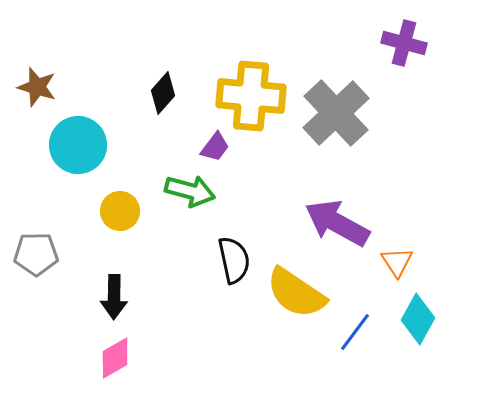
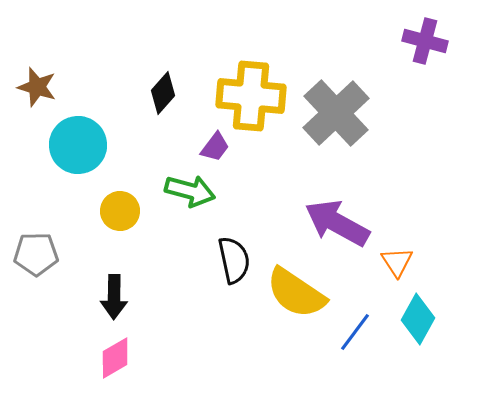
purple cross: moved 21 px right, 2 px up
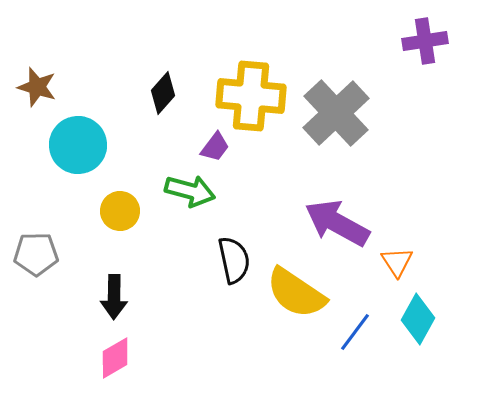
purple cross: rotated 24 degrees counterclockwise
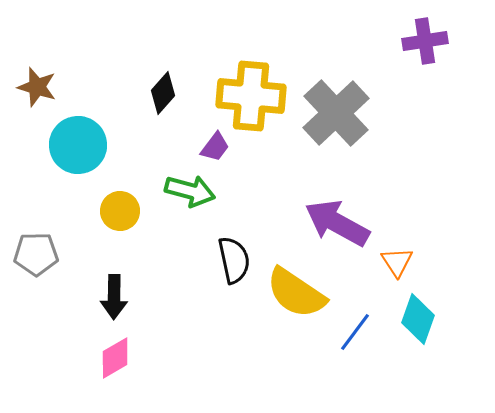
cyan diamond: rotated 9 degrees counterclockwise
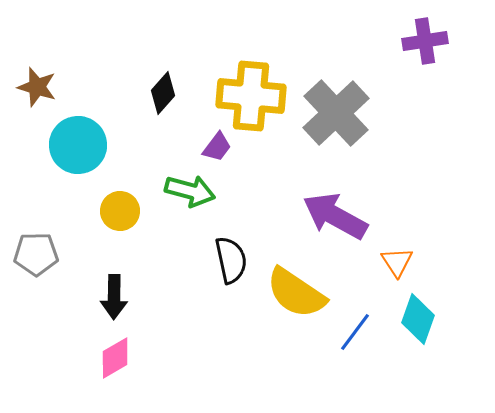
purple trapezoid: moved 2 px right
purple arrow: moved 2 px left, 7 px up
black semicircle: moved 3 px left
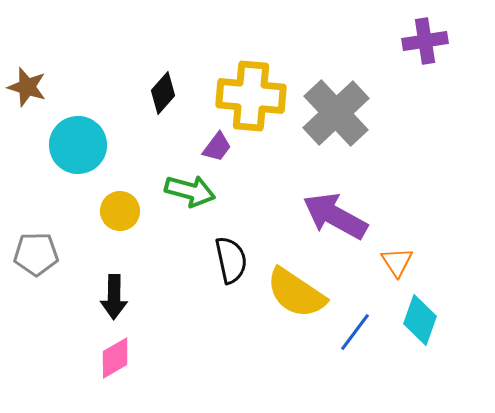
brown star: moved 10 px left
cyan diamond: moved 2 px right, 1 px down
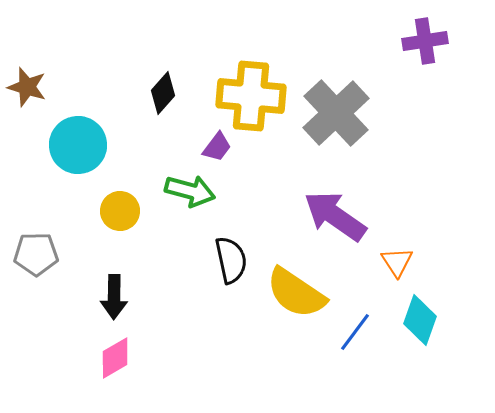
purple arrow: rotated 6 degrees clockwise
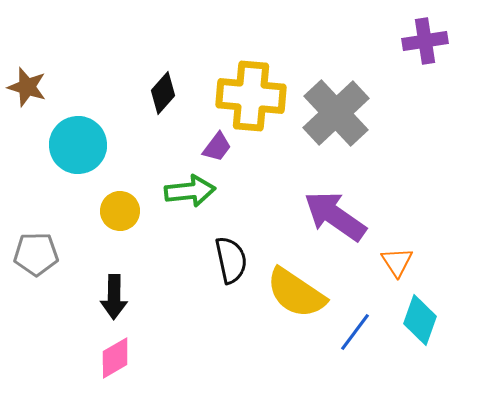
green arrow: rotated 21 degrees counterclockwise
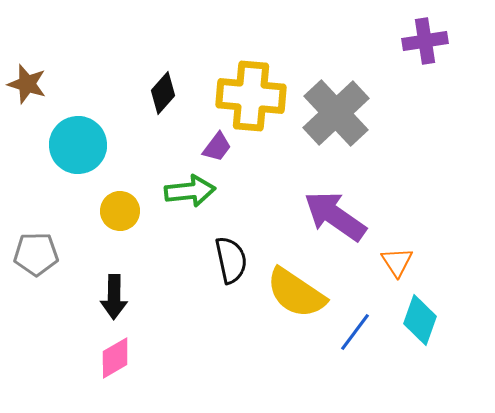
brown star: moved 3 px up
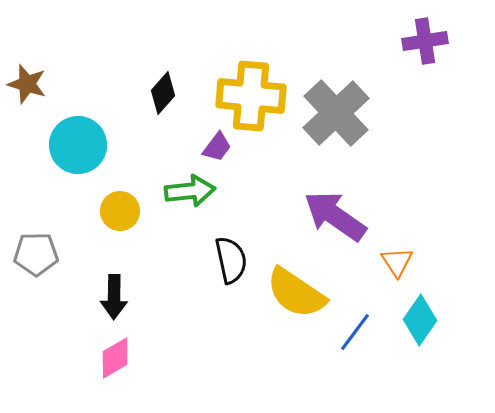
cyan diamond: rotated 15 degrees clockwise
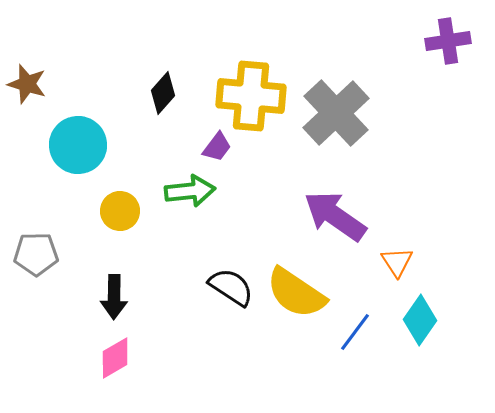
purple cross: moved 23 px right
black semicircle: moved 27 px down; rotated 45 degrees counterclockwise
